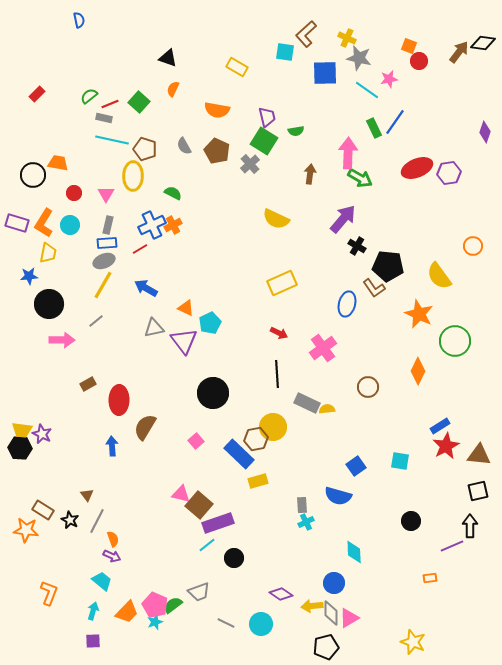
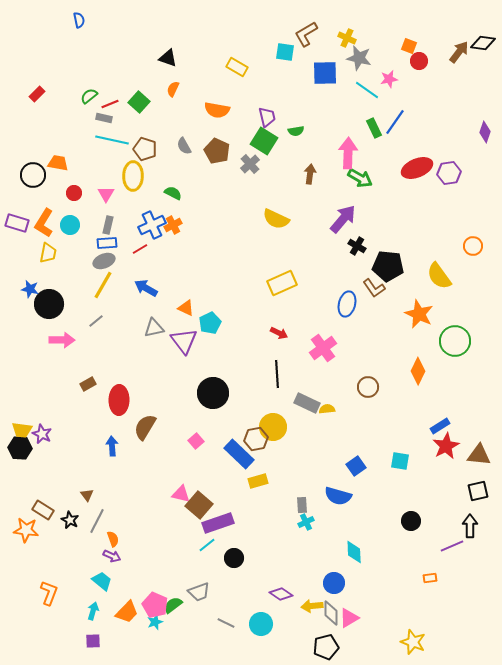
brown L-shape at (306, 34): rotated 12 degrees clockwise
blue star at (29, 276): moved 1 px right, 13 px down; rotated 18 degrees clockwise
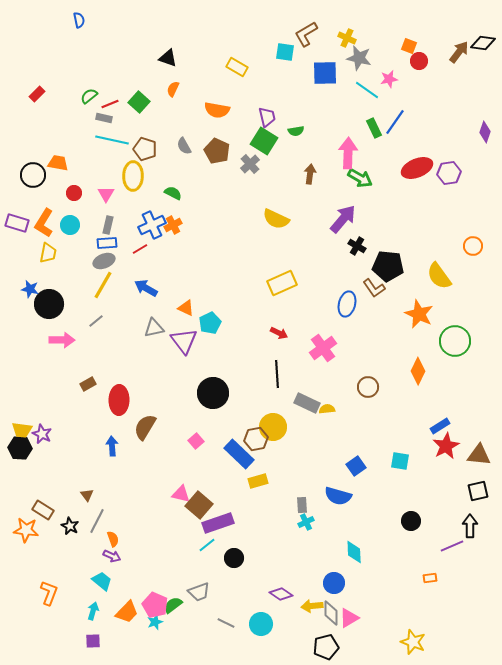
black star at (70, 520): moved 6 px down
